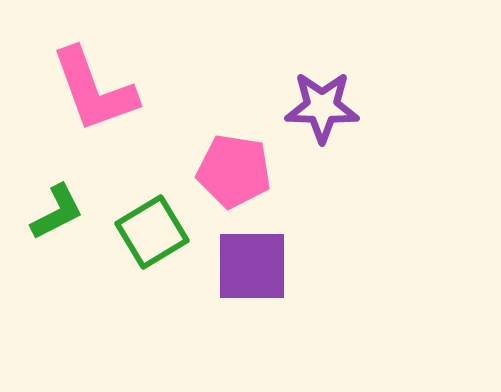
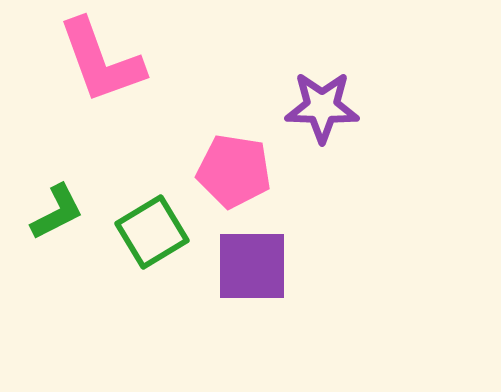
pink L-shape: moved 7 px right, 29 px up
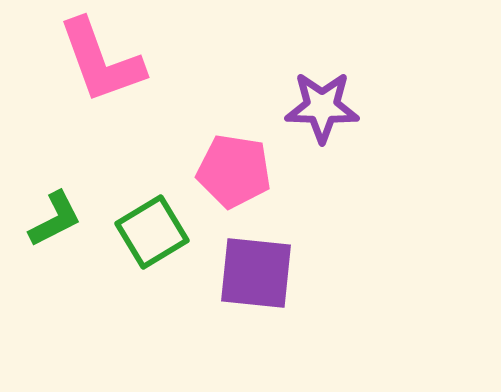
green L-shape: moved 2 px left, 7 px down
purple square: moved 4 px right, 7 px down; rotated 6 degrees clockwise
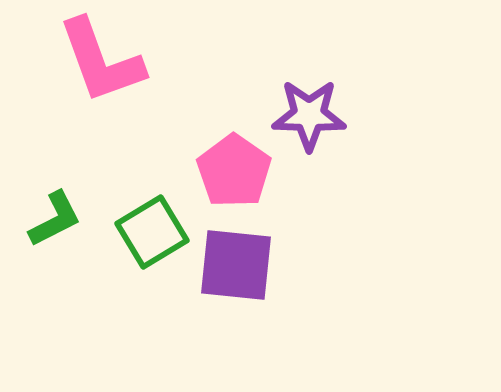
purple star: moved 13 px left, 8 px down
pink pentagon: rotated 26 degrees clockwise
purple square: moved 20 px left, 8 px up
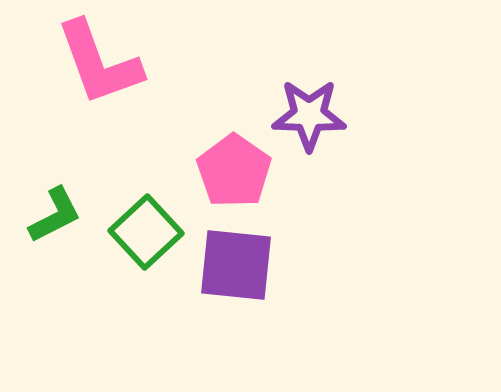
pink L-shape: moved 2 px left, 2 px down
green L-shape: moved 4 px up
green square: moved 6 px left; rotated 12 degrees counterclockwise
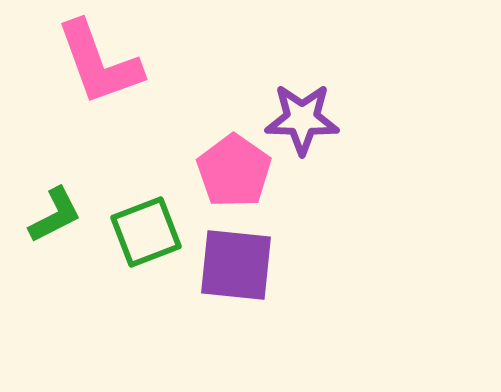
purple star: moved 7 px left, 4 px down
green square: rotated 22 degrees clockwise
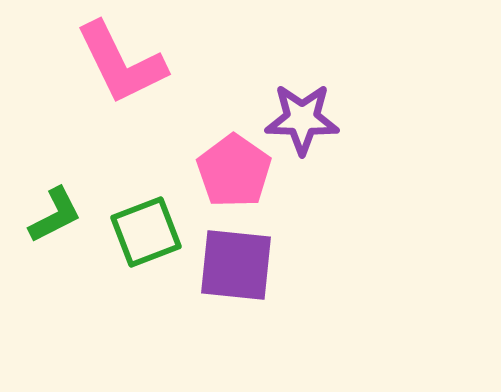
pink L-shape: moved 22 px right; rotated 6 degrees counterclockwise
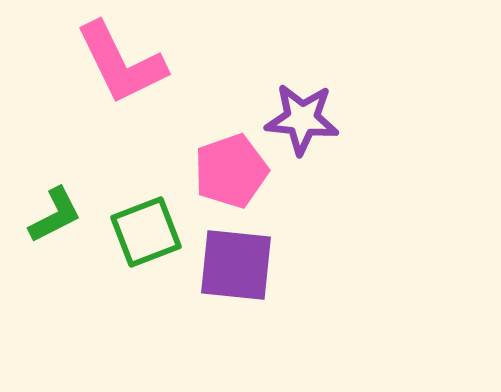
purple star: rotated 4 degrees clockwise
pink pentagon: moved 3 px left; rotated 18 degrees clockwise
